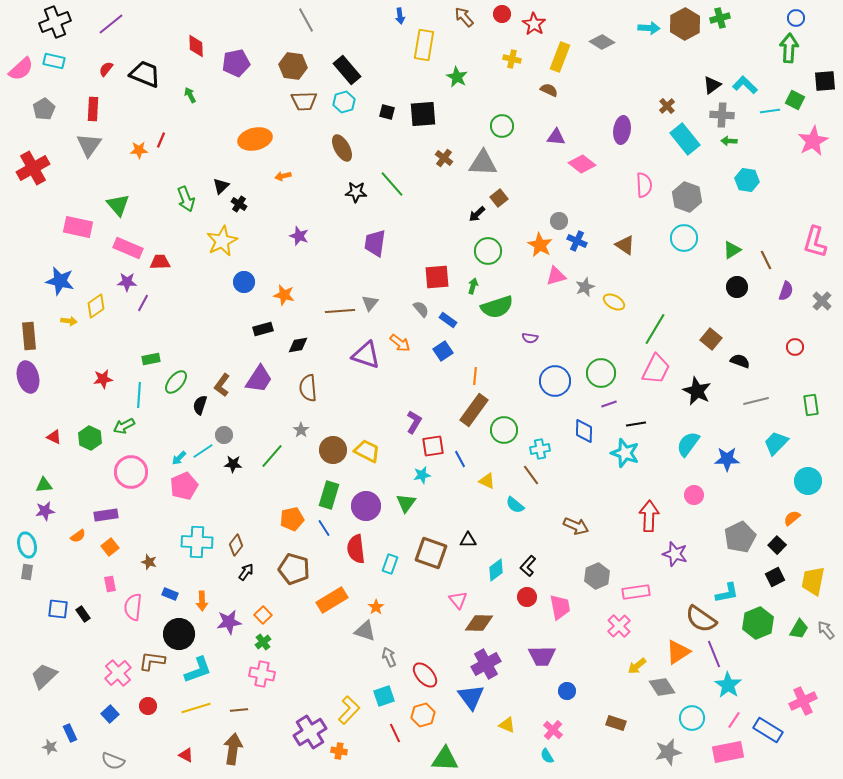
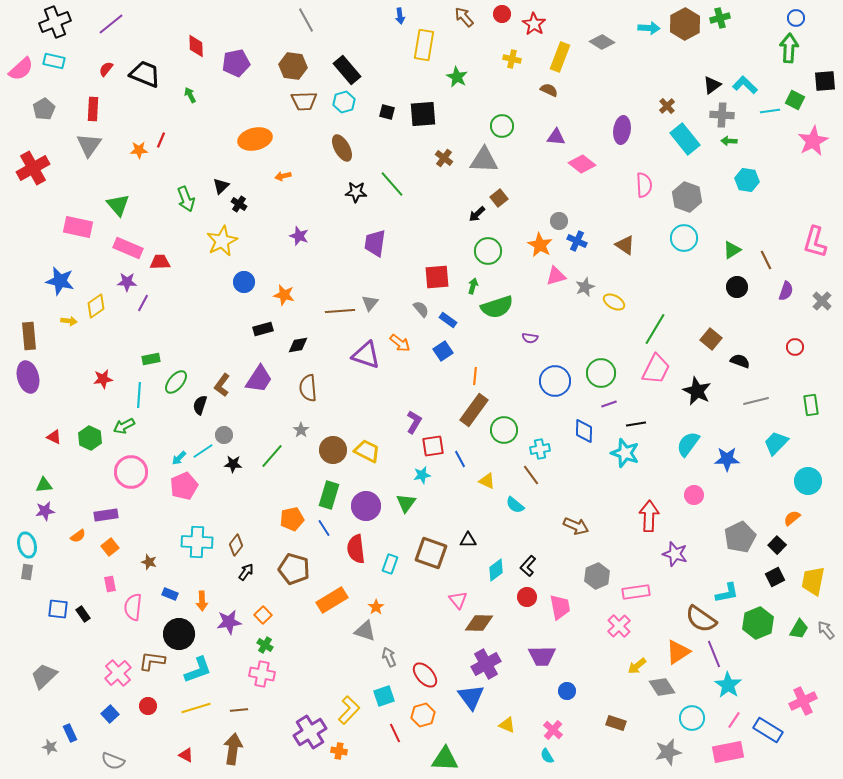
gray triangle at (483, 163): moved 1 px right, 3 px up
green cross at (263, 642): moved 2 px right, 3 px down; rotated 21 degrees counterclockwise
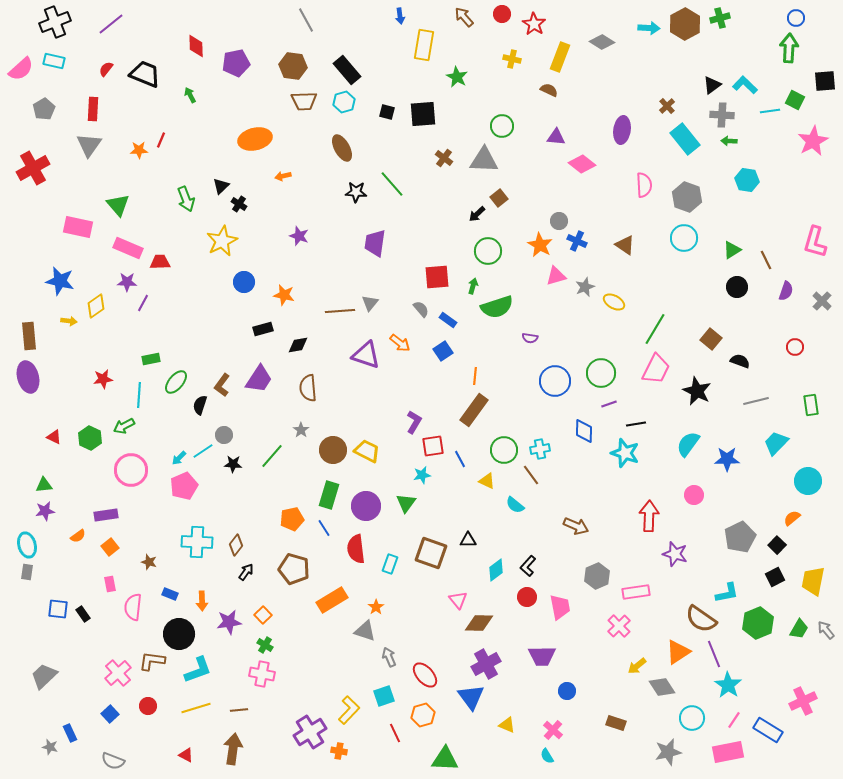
green circle at (504, 430): moved 20 px down
pink circle at (131, 472): moved 2 px up
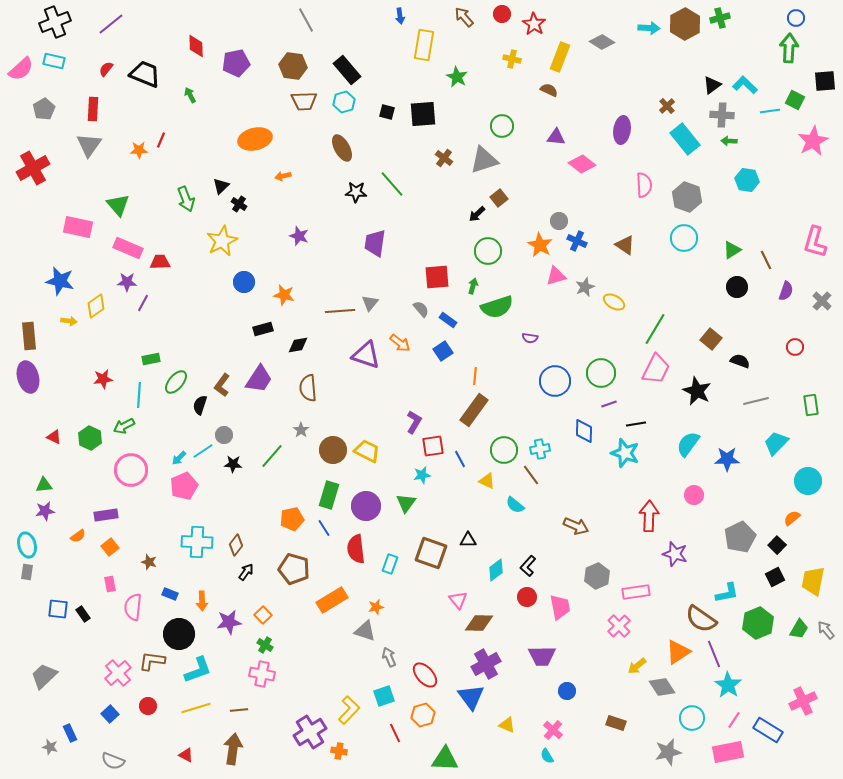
gray triangle at (484, 160): rotated 20 degrees counterclockwise
orange star at (376, 607): rotated 21 degrees clockwise
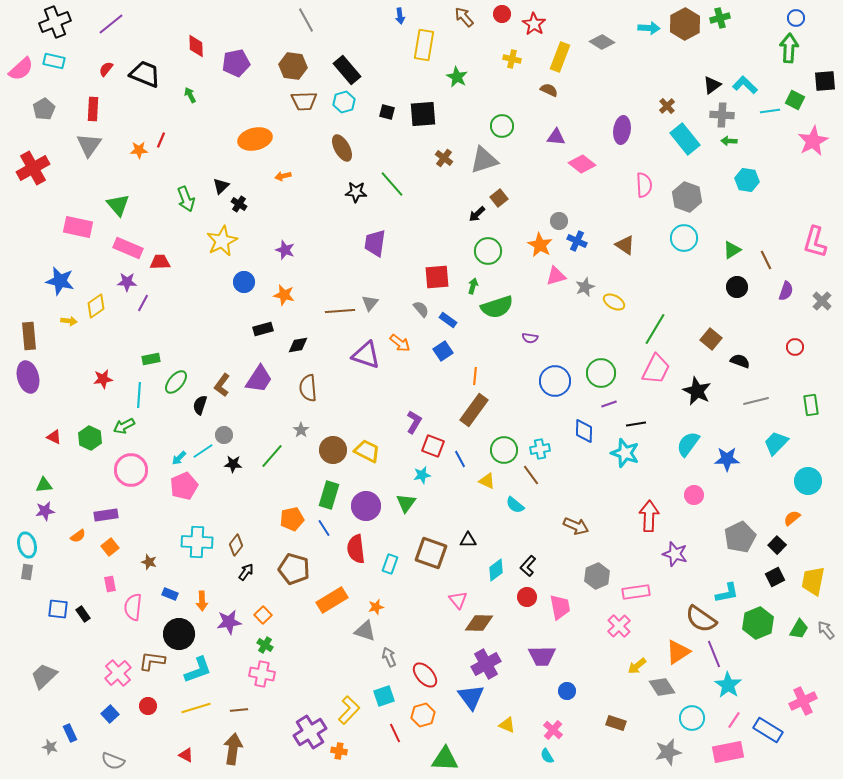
purple star at (299, 236): moved 14 px left, 14 px down
red square at (433, 446): rotated 30 degrees clockwise
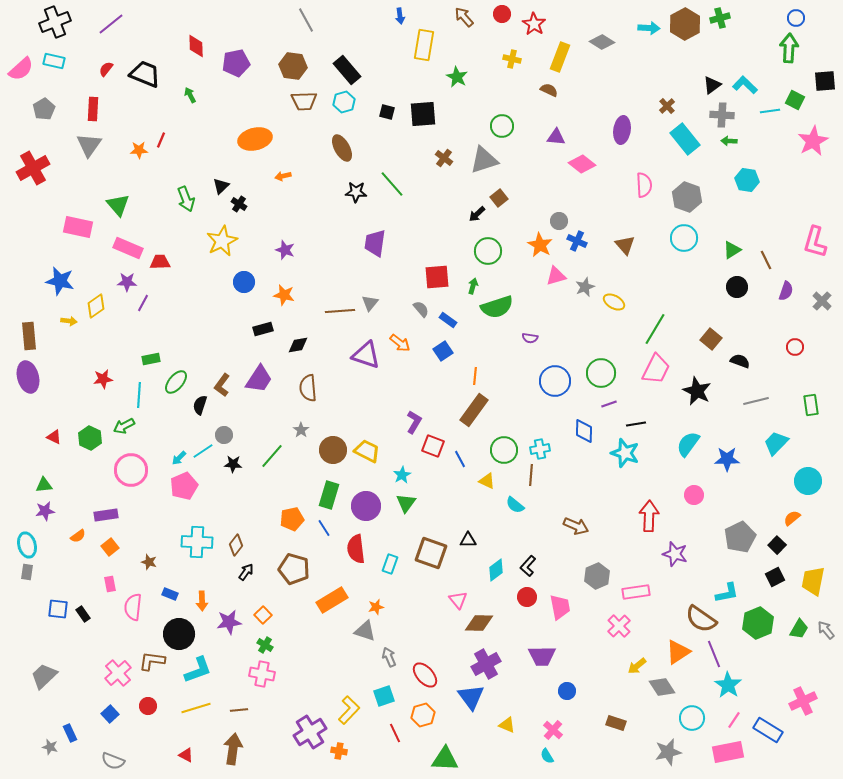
brown triangle at (625, 245): rotated 15 degrees clockwise
cyan star at (422, 475): moved 20 px left; rotated 18 degrees counterclockwise
brown line at (531, 475): rotated 40 degrees clockwise
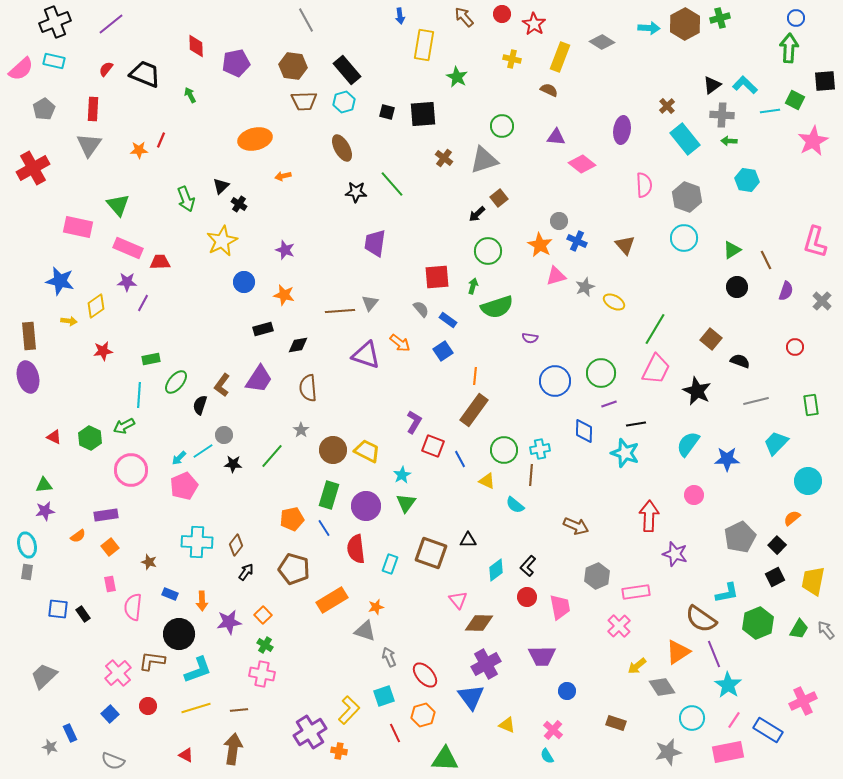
red star at (103, 379): moved 28 px up
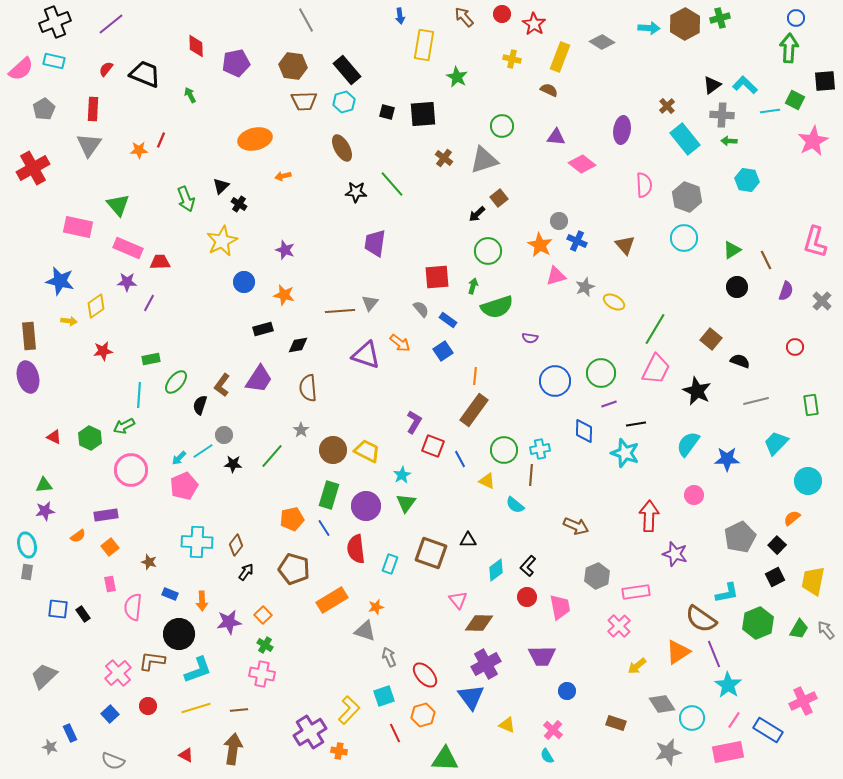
purple line at (143, 303): moved 6 px right
gray diamond at (662, 687): moved 17 px down
